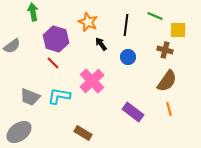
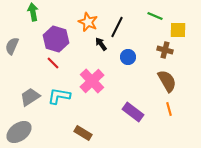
black line: moved 9 px left, 2 px down; rotated 20 degrees clockwise
gray semicircle: rotated 150 degrees clockwise
brown semicircle: rotated 65 degrees counterclockwise
gray trapezoid: rotated 125 degrees clockwise
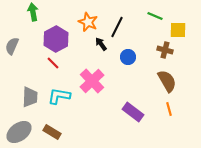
purple hexagon: rotated 15 degrees clockwise
gray trapezoid: rotated 125 degrees clockwise
brown rectangle: moved 31 px left, 1 px up
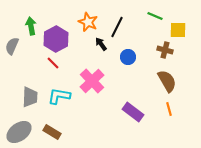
green arrow: moved 2 px left, 14 px down
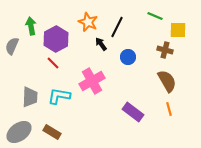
pink cross: rotated 15 degrees clockwise
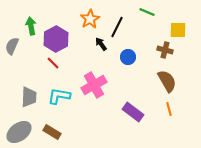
green line: moved 8 px left, 4 px up
orange star: moved 2 px right, 3 px up; rotated 18 degrees clockwise
pink cross: moved 2 px right, 4 px down
gray trapezoid: moved 1 px left
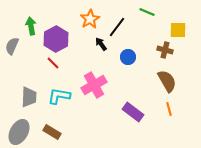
black line: rotated 10 degrees clockwise
gray ellipse: rotated 25 degrees counterclockwise
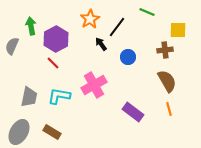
brown cross: rotated 21 degrees counterclockwise
gray trapezoid: rotated 10 degrees clockwise
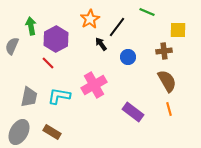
brown cross: moved 1 px left, 1 px down
red line: moved 5 px left
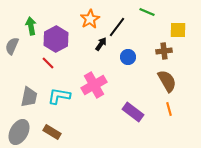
black arrow: rotated 72 degrees clockwise
